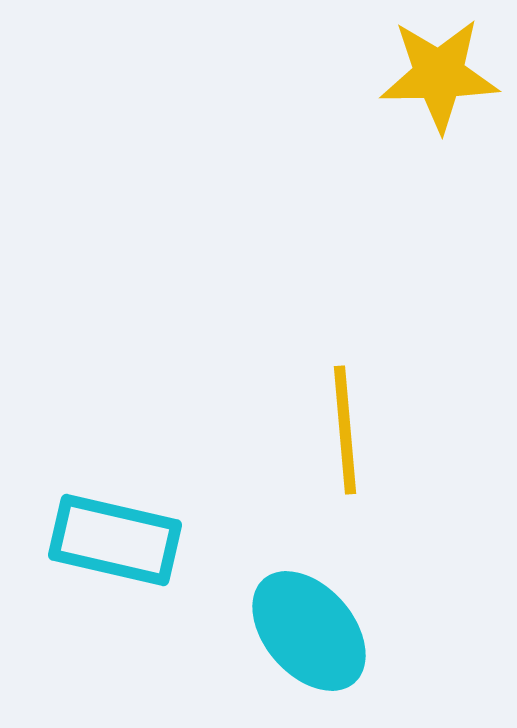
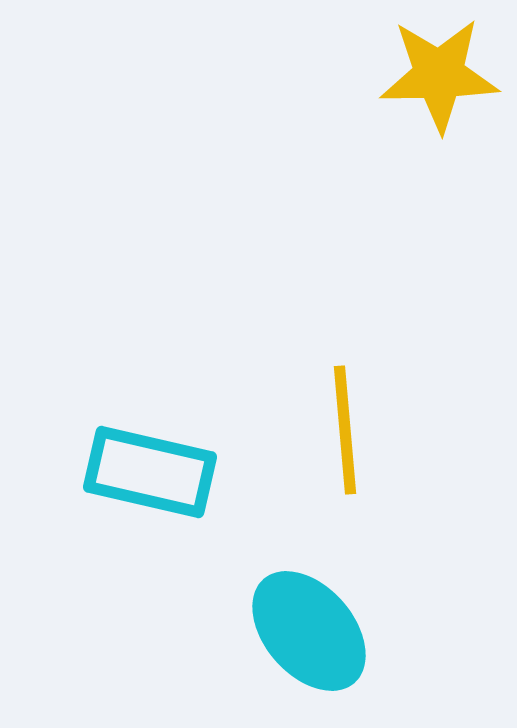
cyan rectangle: moved 35 px right, 68 px up
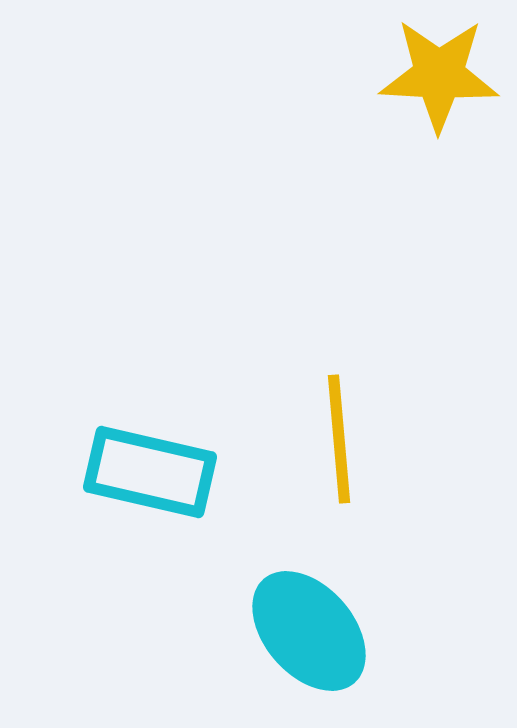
yellow star: rotated 4 degrees clockwise
yellow line: moved 6 px left, 9 px down
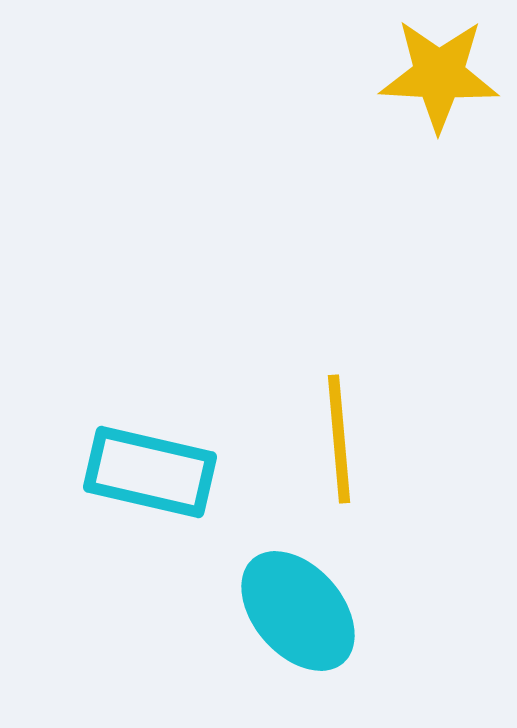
cyan ellipse: moved 11 px left, 20 px up
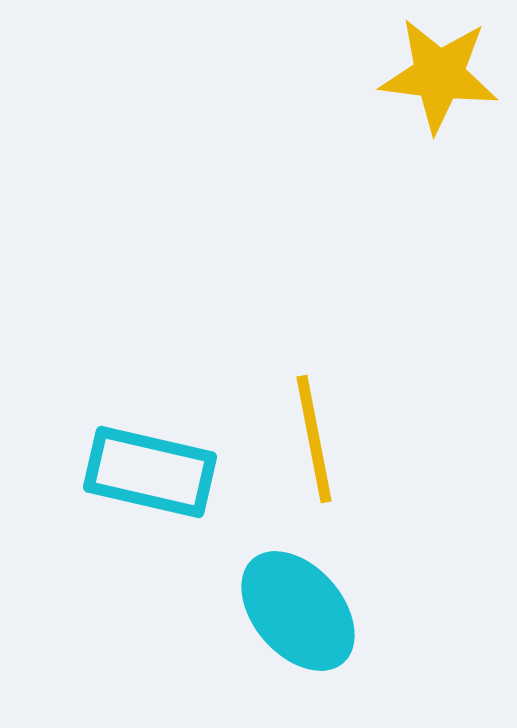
yellow star: rotated 4 degrees clockwise
yellow line: moved 25 px left; rotated 6 degrees counterclockwise
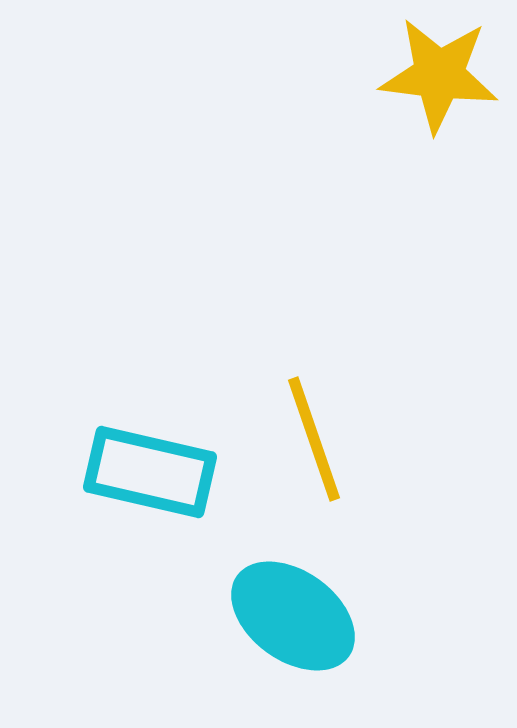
yellow line: rotated 8 degrees counterclockwise
cyan ellipse: moved 5 px left, 5 px down; rotated 13 degrees counterclockwise
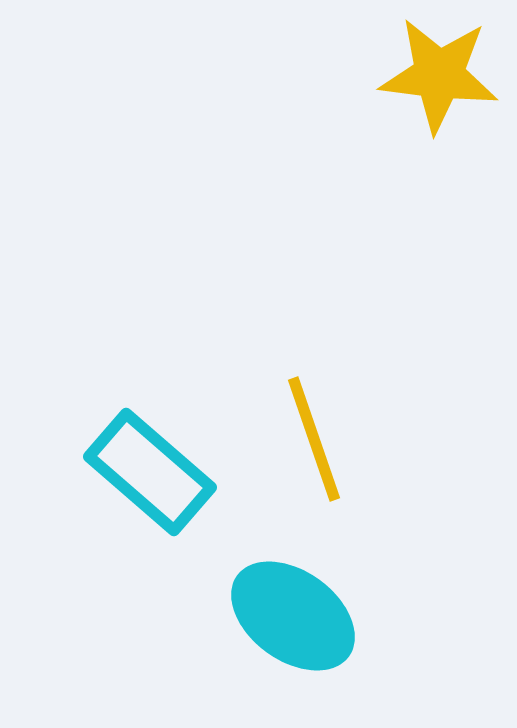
cyan rectangle: rotated 28 degrees clockwise
